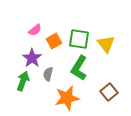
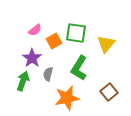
green square: moved 3 px left, 6 px up
yellow triangle: rotated 18 degrees clockwise
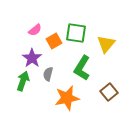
green L-shape: moved 3 px right
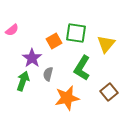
pink semicircle: moved 23 px left
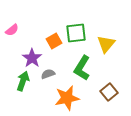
green square: rotated 15 degrees counterclockwise
gray semicircle: rotated 56 degrees clockwise
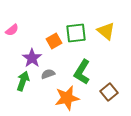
yellow triangle: moved 13 px up; rotated 30 degrees counterclockwise
green L-shape: moved 4 px down
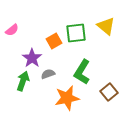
yellow triangle: moved 5 px up
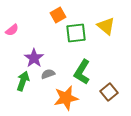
orange square: moved 4 px right, 26 px up
purple star: moved 2 px right
orange star: moved 1 px left
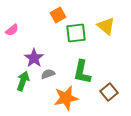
green L-shape: rotated 20 degrees counterclockwise
